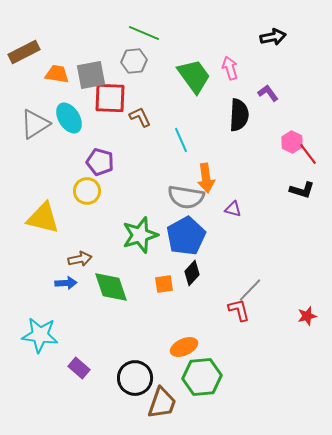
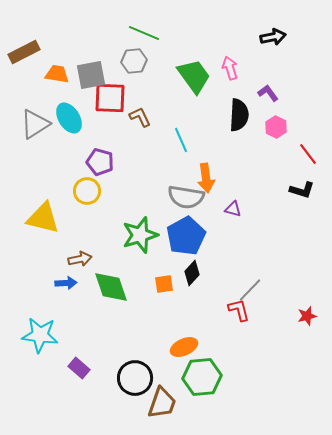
pink hexagon: moved 16 px left, 15 px up
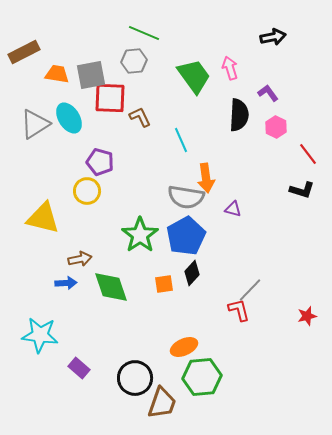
green star: rotated 18 degrees counterclockwise
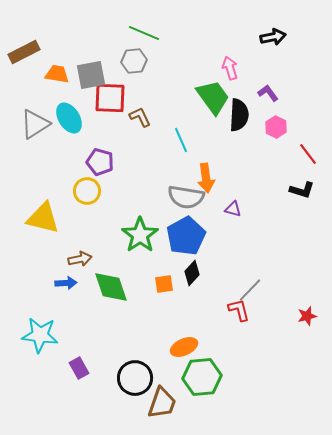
green trapezoid: moved 19 px right, 21 px down
purple rectangle: rotated 20 degrees clockwise
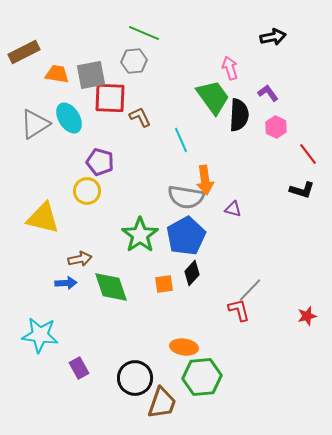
orange arrow: moved 1 px left, 2 px down
orange ellipse: rotated 32 degrees clockwise
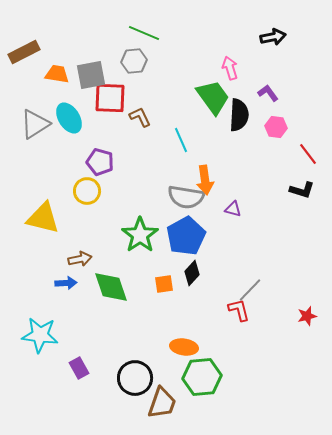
pink hexagon: rotated 20 degrees counterclockwise
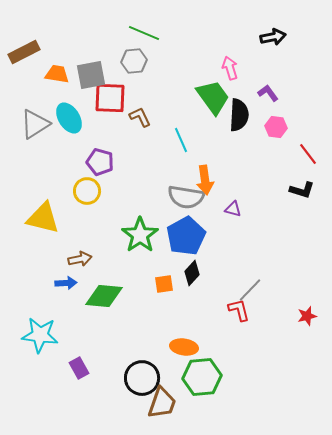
green diamond: moved 7 px left, 9 px down; rotated 66 degrees counterclockwise
black circle: moved 7 px right
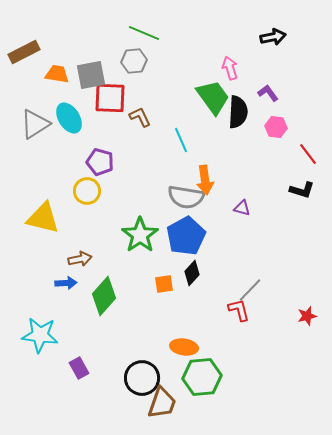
black semicircle: moved 1 px left, 3 px up
purple triangle: moved 9 px right, 1 px up
green diamond: rotated 54 degrees counterclockwise
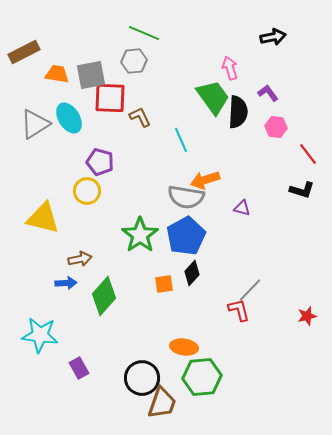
orange arrow: rotated 80 degrees clockwise
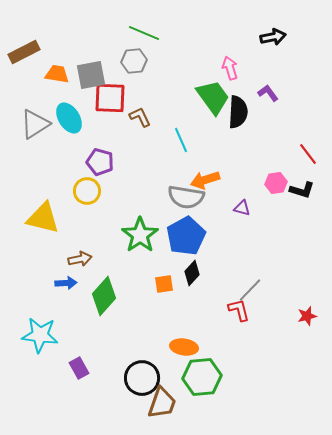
pink hexagon: moved 56 px down; rotated 15 degrees counterclockwise
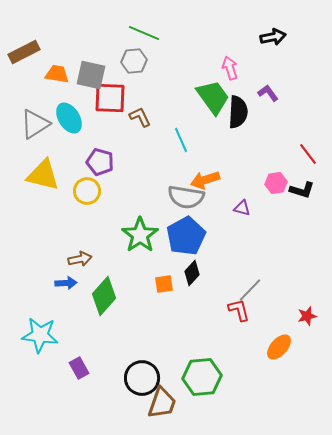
gray square: rotated 24 degrees clockwise
yellow triangle: moved 43 px up
orange ellipse: moved 95 px right; rotated 56 degrees counterclockwise
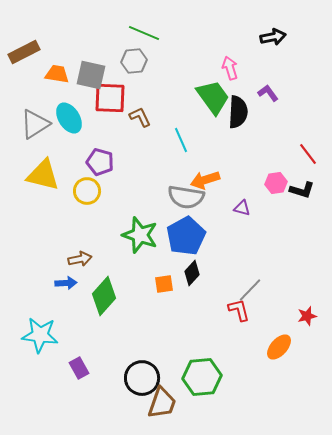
green star: rotated 18 degrees counterclockwise
